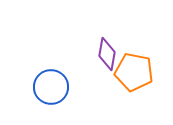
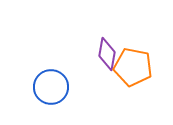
orange pentagon: moved 1 px left, 5 px up
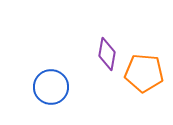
orange pentagon: moved 11 px right, 6 px down; rotated 6 degrees counterclockwise
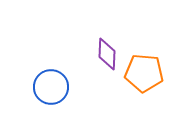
purple diamond: rotated 8 degrees counterclockwise
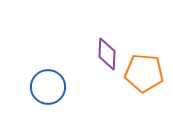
blue circle: moved 3 px left
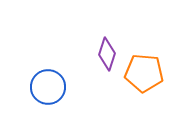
purple diamond: rotated 16 degrees clockwise
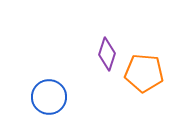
blue circle: moved 1 px right, 10 px down
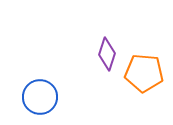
blue circle: moved 9 px left
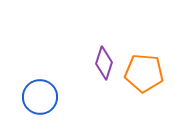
purple diamond: moved 3 px left, 9 px down
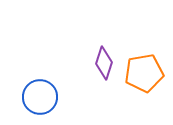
orange pentagon: rotated 15 degrees counterclockwise
